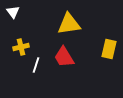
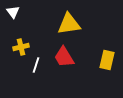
yellow rectangle: moved 2 px left, 11 px down
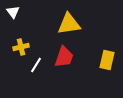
red trapezoid: rotated 130 degrees counterclockwise
white line: rotated 14 degrees clockwise
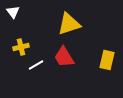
yellow triangle: rotated 10 degrees counterclockwise
red trapezoid: rotated 130 degrees clockwise
white line: rotated 28 degrees clockwise
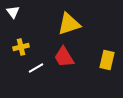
white line: moved 3 px down
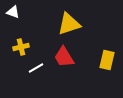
white triangle: rotated 32 degrees counterclockwise
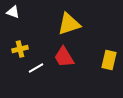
yellow cross: moved 1 px left, 2 px down
yellow rectangle: moved 2 px right
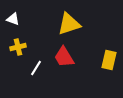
white triangle: moved 7 px down
yellow cross: moved 2 px left, 2 px up
white line: rotated 28 degrees counterclockwise
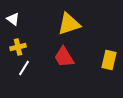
white triangle: rotated 16 degrees clockwise
white line: moved 12 px left
